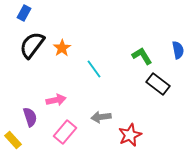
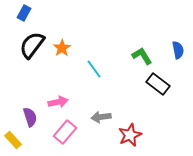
pink arrow: moved 2 px right, 2 px down
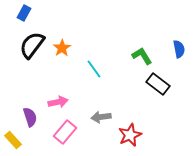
blue semicircle: moved 1 px right, 1 px up
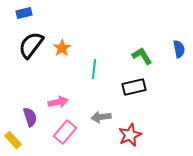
blue rectangle: rotated 49 degrees clockwise
black semicircle: moved 1 px left
cyan line: rotated 42 degrees clockwise
black rectangle: moved 24 px left, 3 px down; rotated 50 degrees counterclockwise
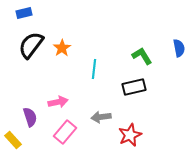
blue semicircle: moved 1 px up
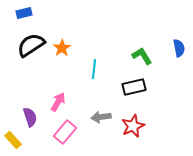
black semicircle: rotated 20 degrees clockwise
pink arrow: rotated 48 degrees counterclockwise
red star: moved 3 px right, 9 px up
